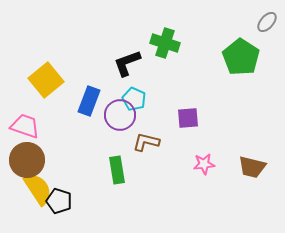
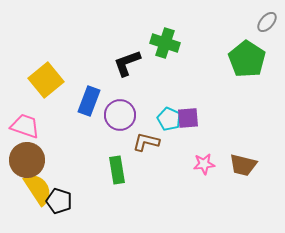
green pentagon: moved 6 px right, 2 px down
cyan pentagon: moved 35 px right, 20 px down
brown trapezoid: moved 9 px left, 2 px up
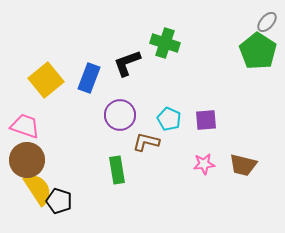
green pentagon: moved 11 px right, 8 px up
blue rectangle: moved 23 px up
purple square: moved 18 px right, 2 px down
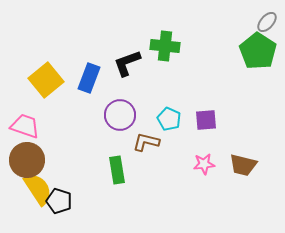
green cross: moved 3 px down; rotated 12 degrees counterclockwise
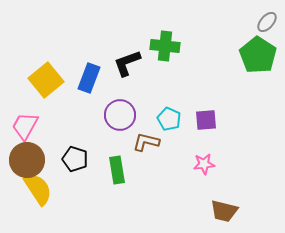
green pentagon: moved 4 px down
pink trapezoid: rotated 80 degrees counterclockwise
brown trapezoid: moved 19 px left, 46 px down
black pentagon: moved 16 px right, 42 px up
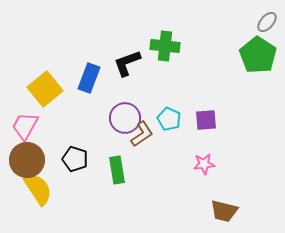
yellow square: moved 1 px left, 9 px down
purple circle: moved 5 px right, 3 px down
brown L-shape: moved 4 px left, 8 px up; rotated 132 degrees clockwise
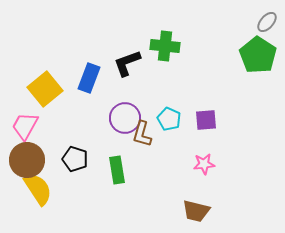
brown L-shape: rotated 140 degrees clockwise
brown trapezoid: moved 28 px left
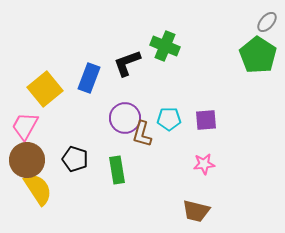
green cross: rotated 16 degrees clockwise
cyan pentagon: rotated 25 degrees counterclockwise
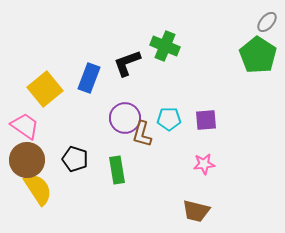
pink trapezoid: rotated 96 degrees clockwise
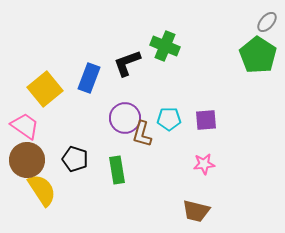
yellow semicircle: moved 4 px right, 1 px down
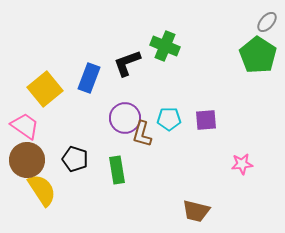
pink star: moved 38 px right
